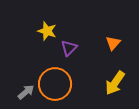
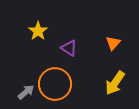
yellow star: moved 9 px left; rotated 18 degrees clockwise
purple triangle: rotated 42 degrees counterclockwise
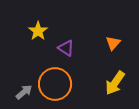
purple triangle: moved 3 px left
gray arrow: moved 2 px left
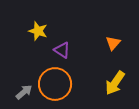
yellow star: rotated 18 degrees counterclockwise
purple triangle: moved 4 px left, 2 px down
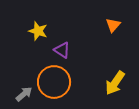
orange triangle: moved 18 px up
orange circle: moved 1 px left, 2 px up
gray arrow: moved 2 px down
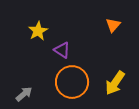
yellow star: rotated 24 degrees clockwise
orange circle: moved 18 px right
